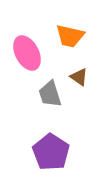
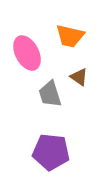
purple pentagon: rotated 27 degrees counterclockwise
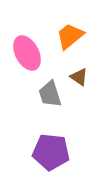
orange trapezoid: rotated 128 degrees clockwise
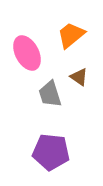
orange trapezoid: moved 1 px right, 1 px up
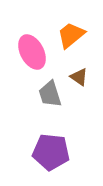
pink ellipse: moved 5 px right, 1 px up
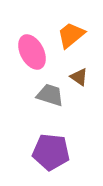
gray trapezoid: moved 1 px down; rotated 124 degrees clockwise
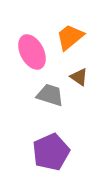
orange trapezoid: moved 1 px left, 2 px down
purple pentagon: rotated 30 degrees counterclockwise
